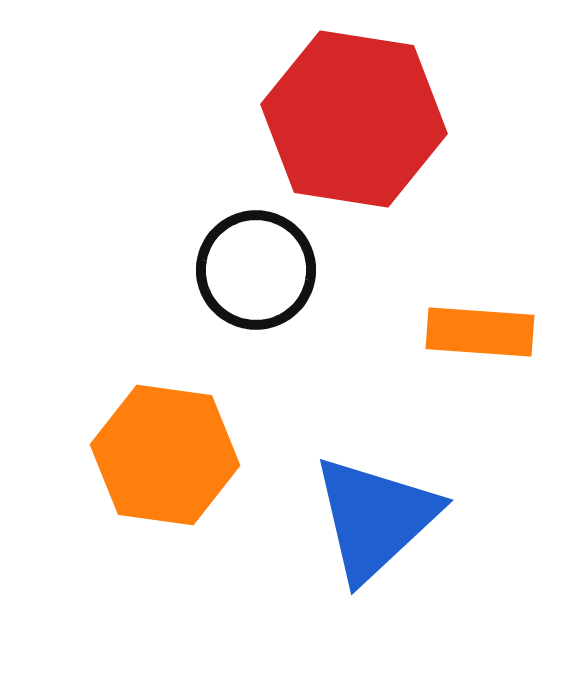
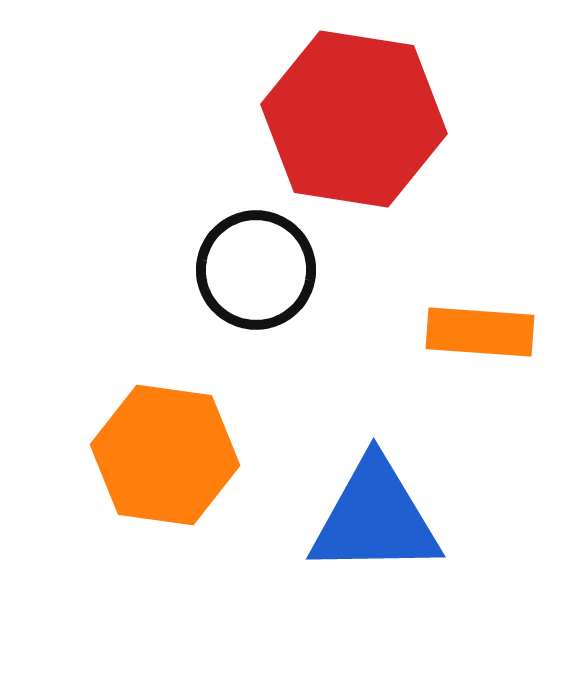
blue triangle: rotated 42 degrees clockwise
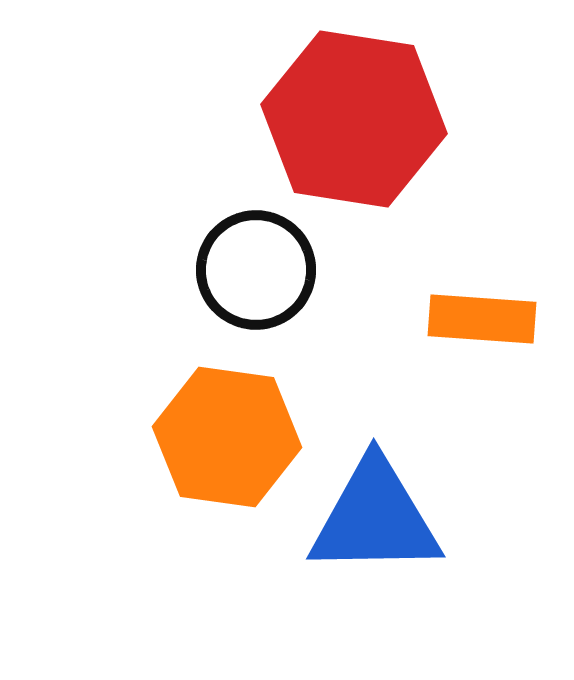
orange rectangle: moved 2 px right, 13 px up
orange hexagon: moved 62 px right, 18 px up
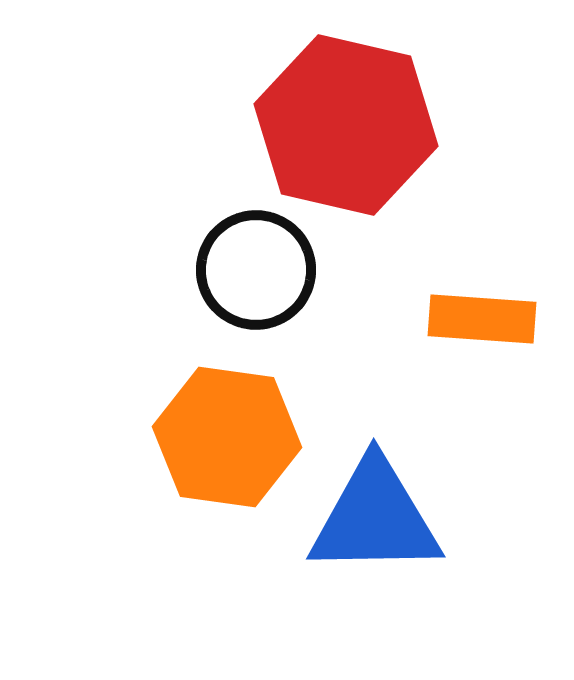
red hexagon: moved 8 px left, 6 px down; rotated 4 degrees clockwise
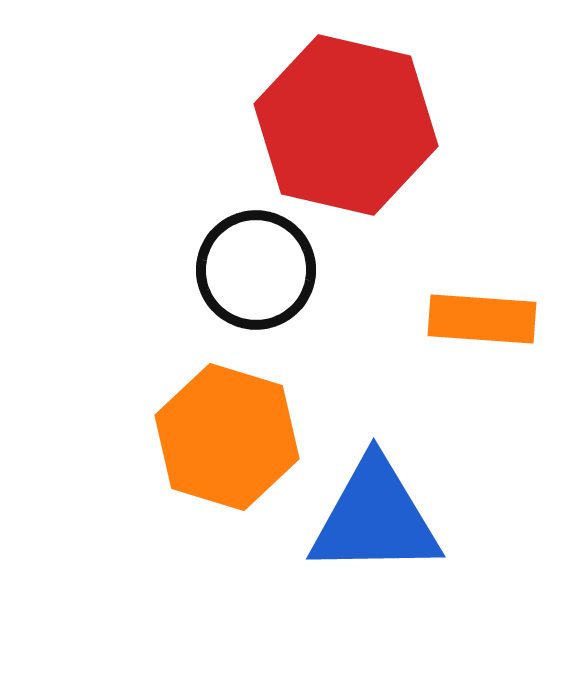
orange hexagon: rotated 9 degrees clockwise
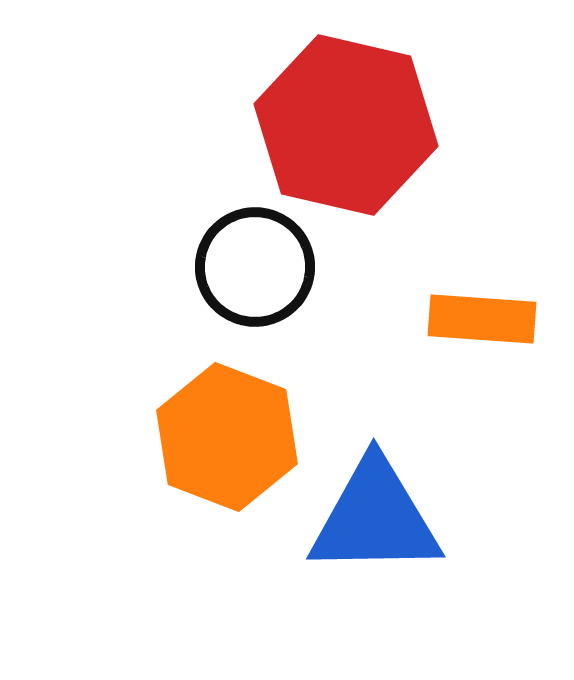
black circle: moved 1 px left, 3 px up
orange hexagon: rotated 4 degrees clockwise
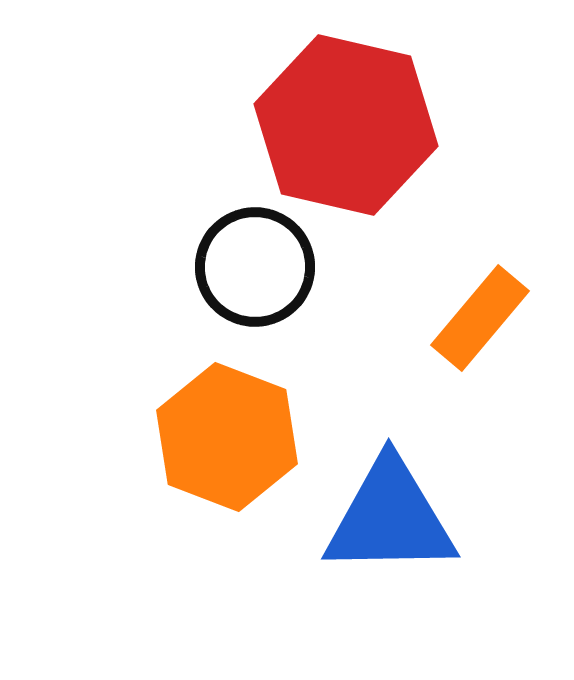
orange rectangle: moved 2 px left, 1 px up; rotated 54 degrees counterclockwise
blue triangle: moved 15 px right
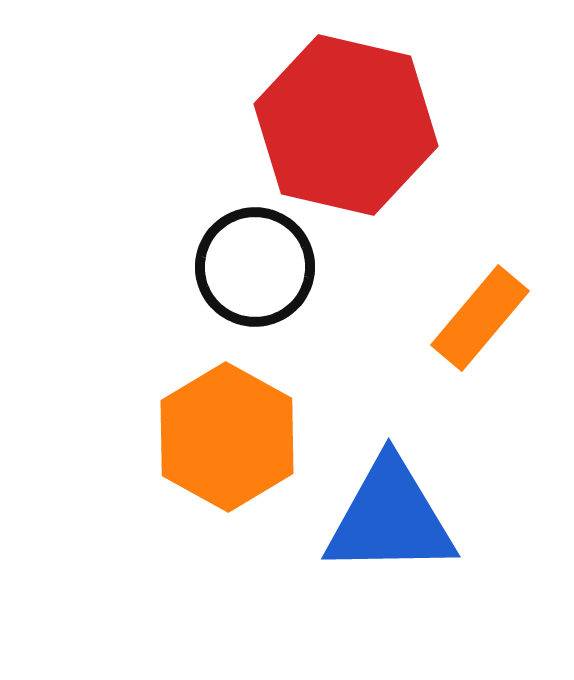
orange hexagon: rotated 8 degrees clockwise
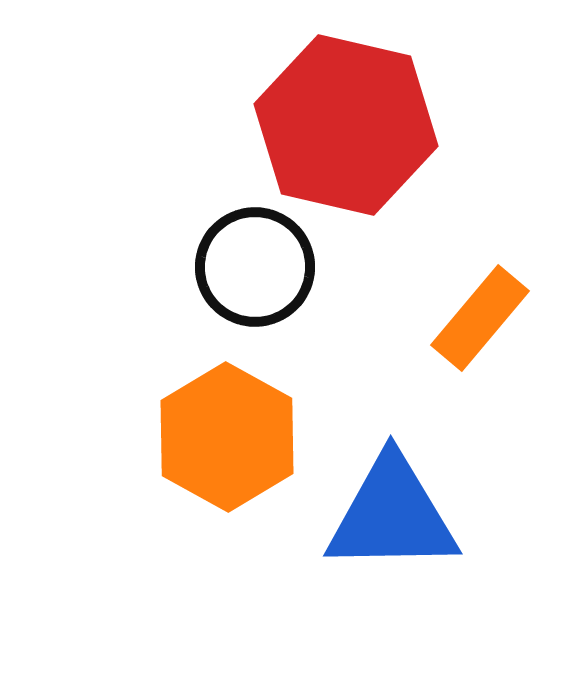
blue triangle: moved 2 px right, 3 px up
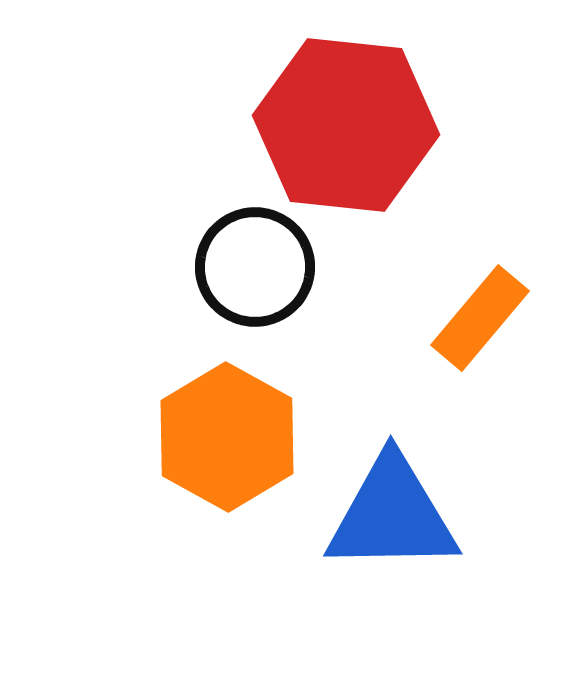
red hexagon: rotated 7 degrees counterclockwise
